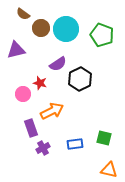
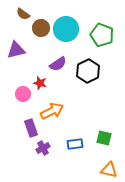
black hexagon: moved 8 px right, 8 px up
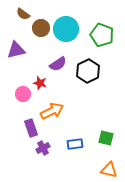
green square: moved 2 px right
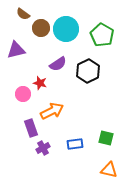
green pentagon: rotated 10 degrees clockwise
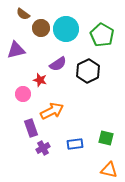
red star: moved 3 px up
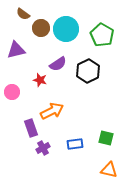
pink circle: moved 11 px left, 2 px up
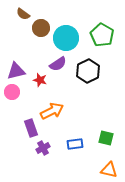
cyan circle: moved 9 px down
purple triangle: moved 21 px down
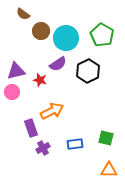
brown circle: moved 3 px down
orange triangle: rotated 12 degrees counterclockwise
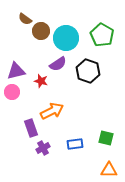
brown semicircle: moved 2 px right, 5 px down
black hexagon: rotated 15 degrees counterclockwise
red star: moved 1 px right, 1 px down
